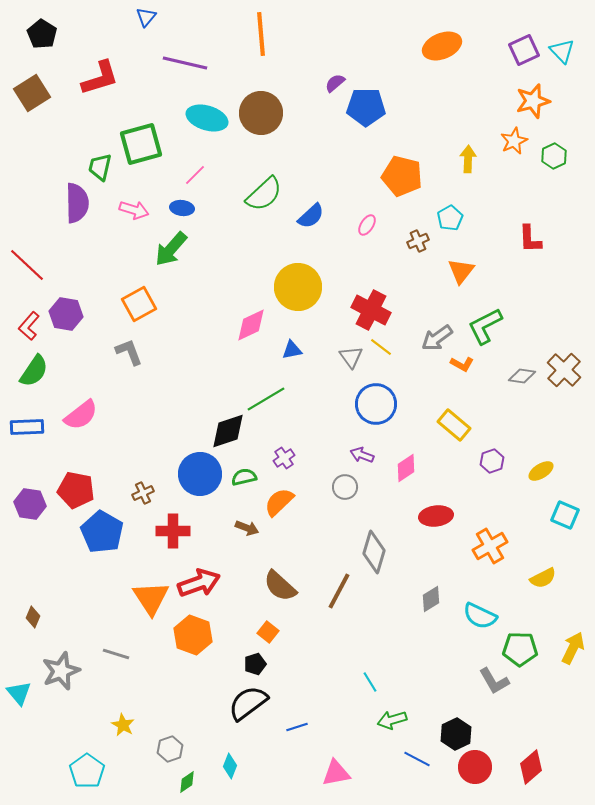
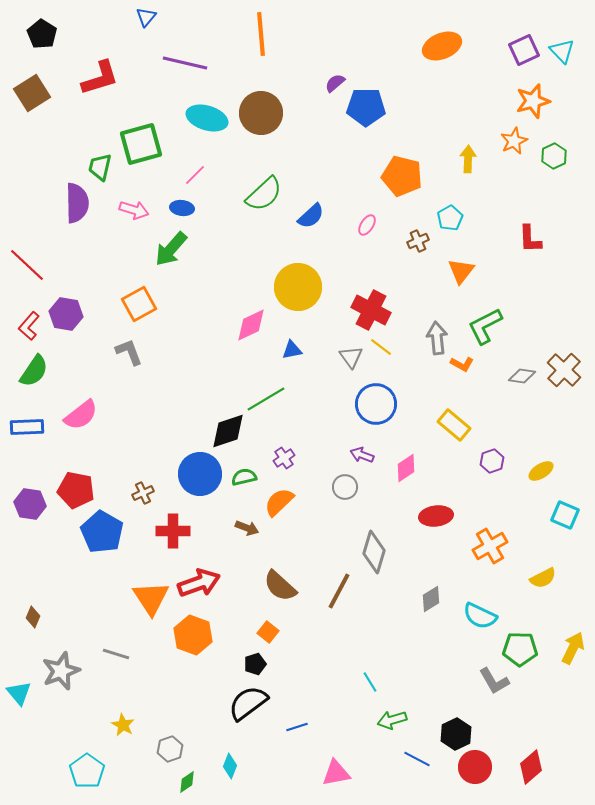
gray arrow at (437, 338): rotated 120 degrees clockwise
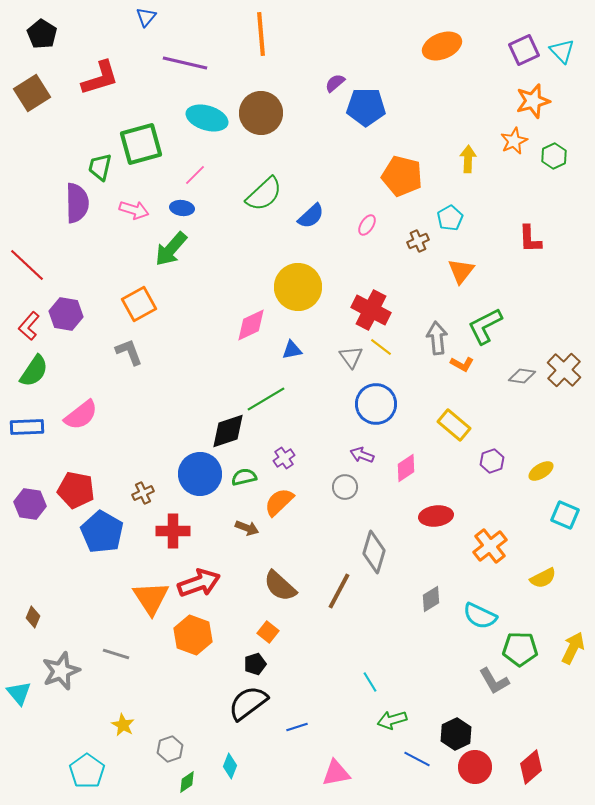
orange cross at (490, 546): rotated 8 degrees counterclockwise
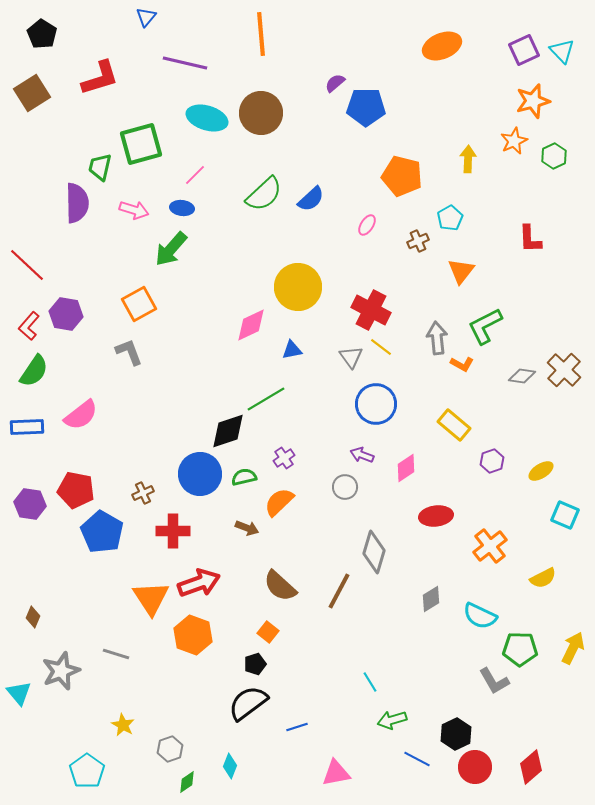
blue semicircle at (311, 216): moved 17 px up
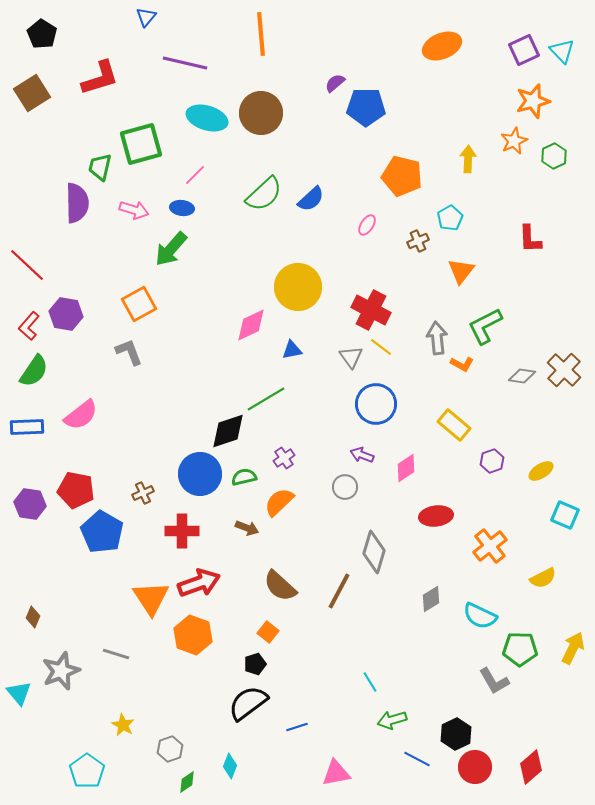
red cross at (173, 531): moved 9 px right
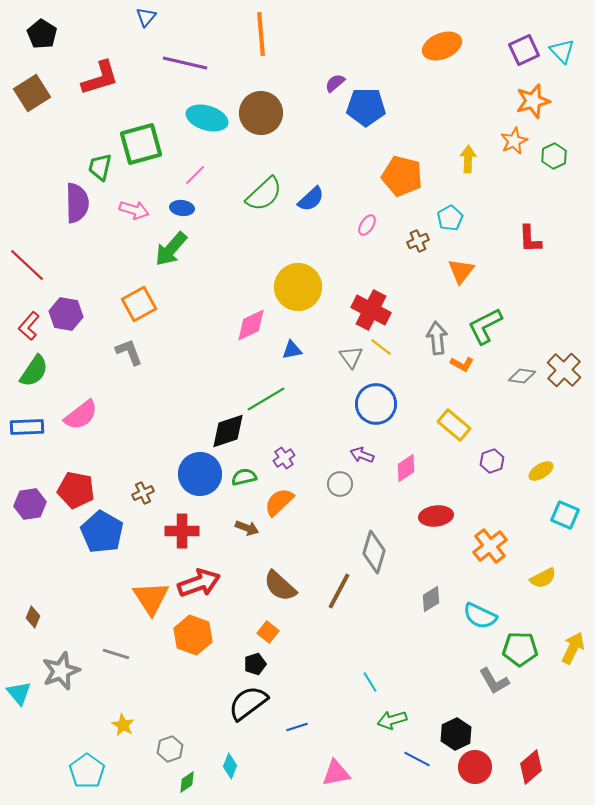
gray circle at (345, 487): moved 5 px left, 3 px up
purple hexagon at (30, 504): rotated 16 degrees counterclockwise
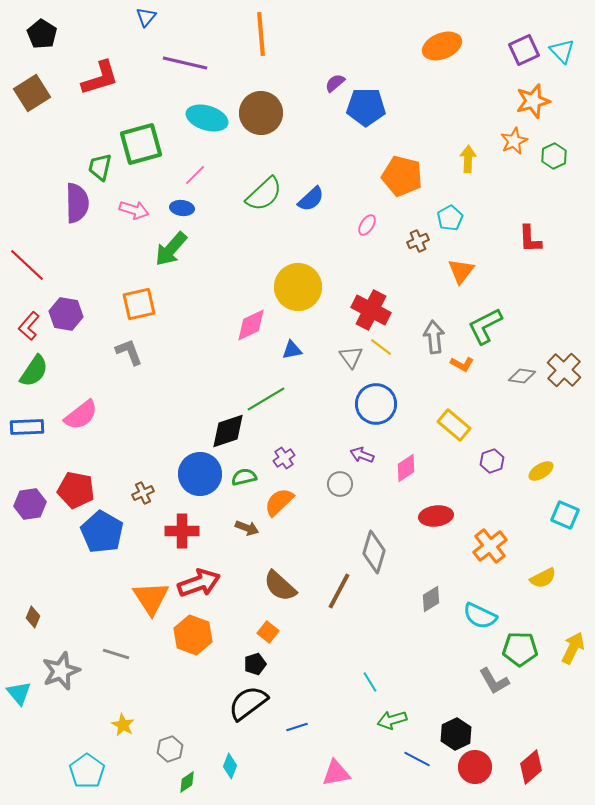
orange square at (139, 304): rotated 16 degrees clockwise
gray arrow at (437, 338): moved 3 px left, 1 px up
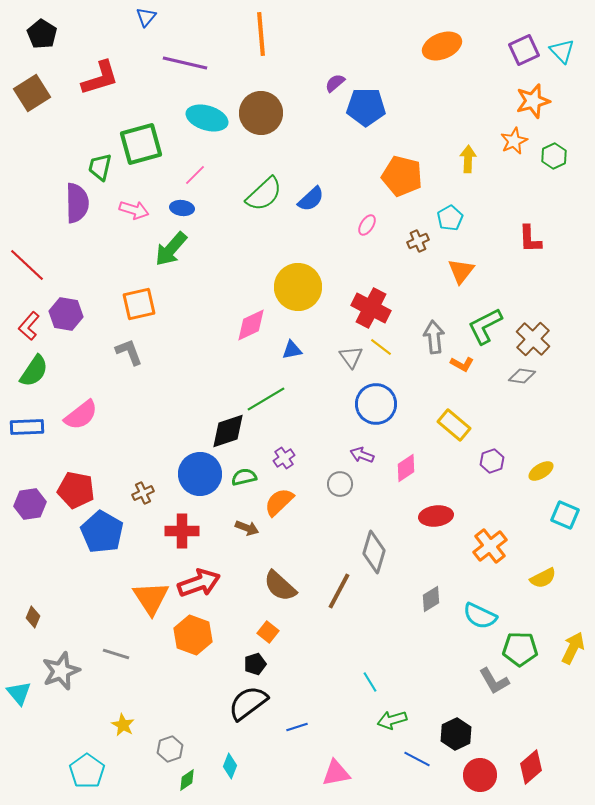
red cross at (371, 310): moved 2 px up
brown cross at (564, 370): moved 31 px left, 31 px up
red circle at (475, 767): moved 5 px right, 8 px down
green diamond at (187, 782): moved 2 px up
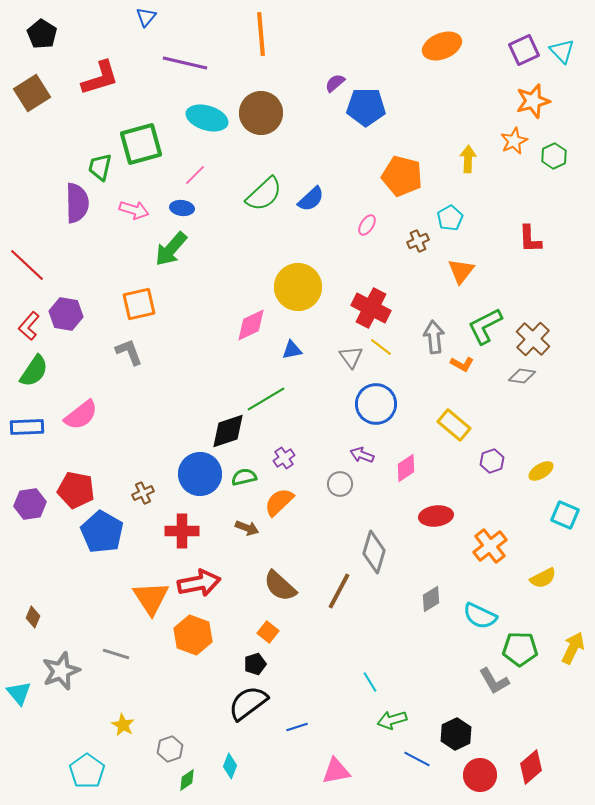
red arrow at (199, 583): rotated 9 degrees clockwise
pink triangle at (336, 773): moved 2 px up
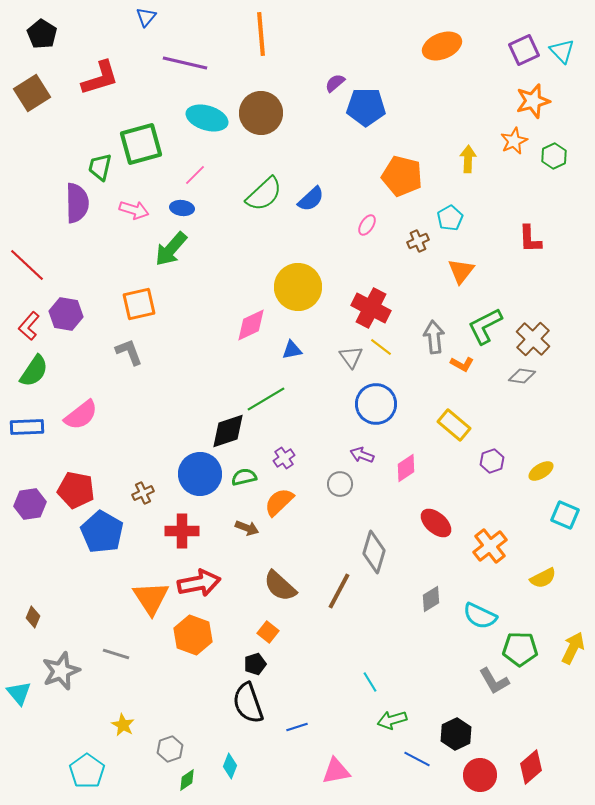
red ellipse at (436, 516): moved 7 px down; rotated 48 degrees clockwise
black semicircle at (248, 703): rotated 72 degrees counterclockwise
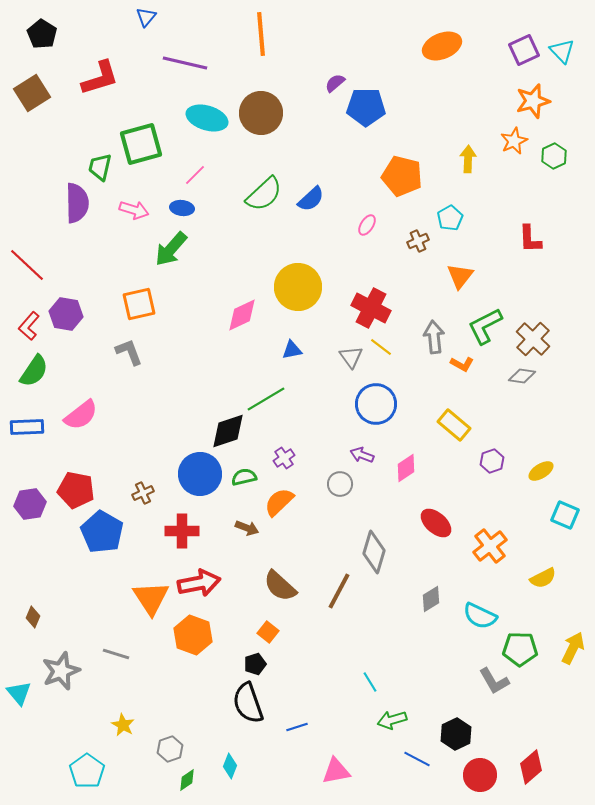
orange triangle at (461, 271): moved 1 px left, 5 px down
pink diamond at (251, 325): moved 9 px left, 10 px up
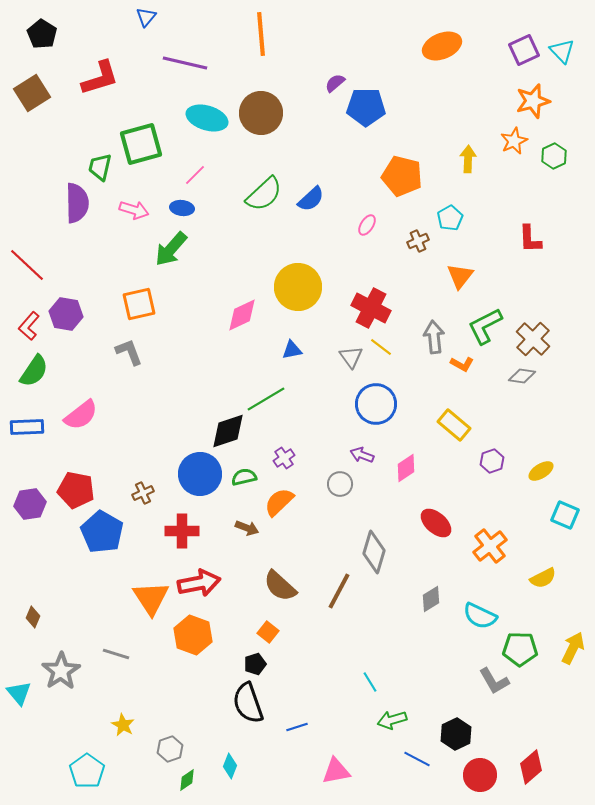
gray star at (61, 671): rotated 12 degrees counterclockwise
